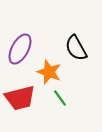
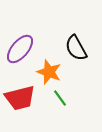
purple ellipse: rotated 12 degrees clockwise
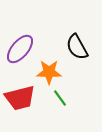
black semicircle: moved 1 px right, 1 px up
orange star: rotated 20 degrees counterclockwise
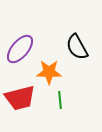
green line: moved 2 px down; rotated 30 degrees clockwise
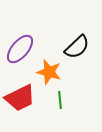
black semicircle: rotated 104 degrees counterclockwise
orange star: rotated 15 degrees clockwise
red trapezoid: rotated 12 degrees counterclockwise
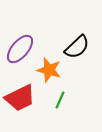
orange star: moved 2 px up
green line: rotated 30 degrees clockwise
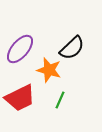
black semicircle: moved 5 px left, 1 px down
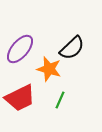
orange star: moved 1 px up
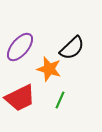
purple ellipse: moved 2 px up
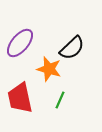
purple ellipse: moved 4 px up
red trapezoid: rotated 104 degrees clockwise
